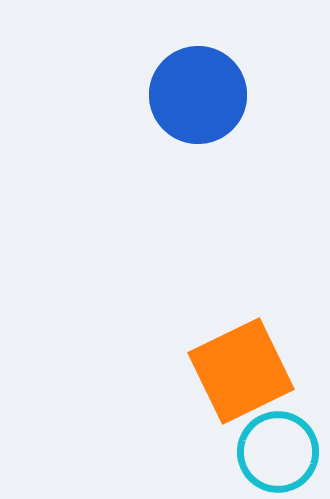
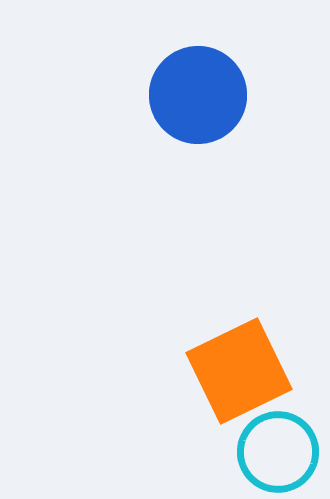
orange square: moved 2 px left
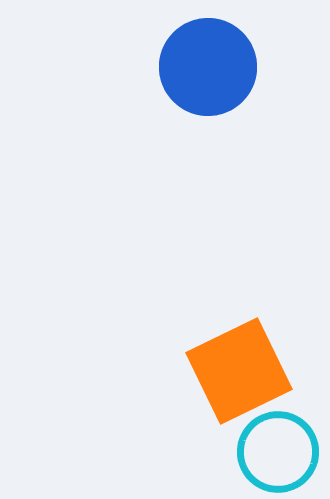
blue circle: moved 10 px right, 28 px up
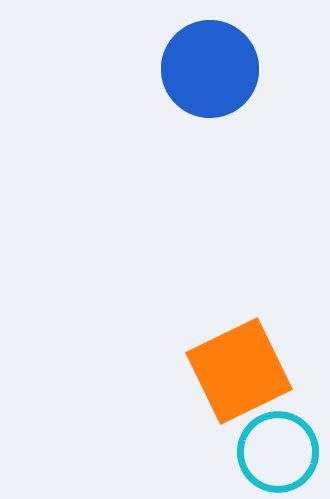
blue circle: moved 2 px right, 2 px down
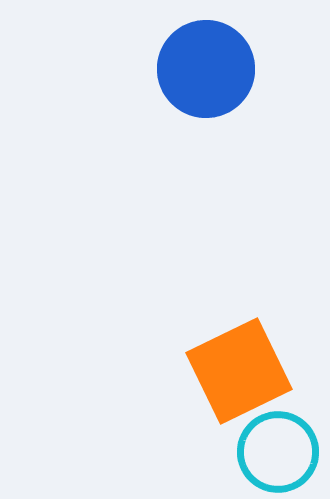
blue circle: moved 4 px left
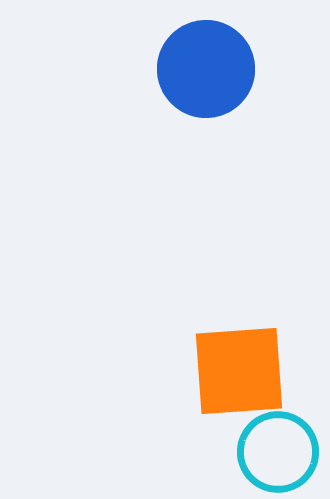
orange square: rotated 22 degrees clockwise
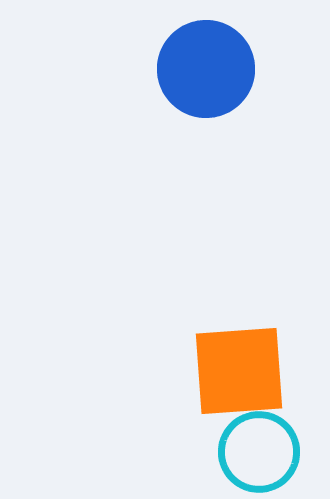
cyan circle: moved 19 px left
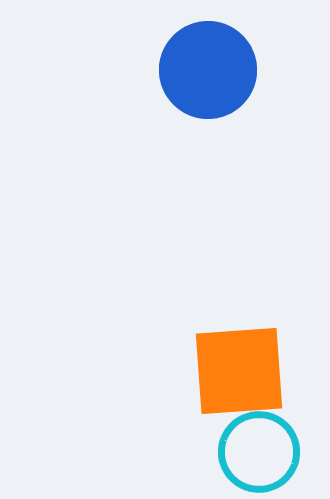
blue circle: moved 2 px right, 1 px down
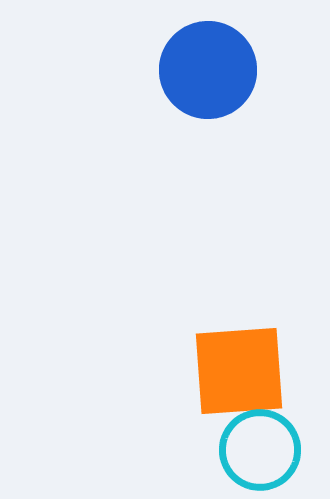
cyan circle: moved 1 px right, 2 px up
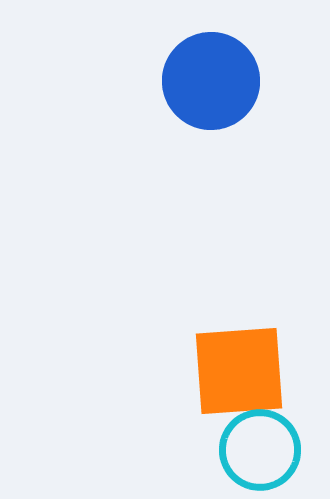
blue circle: moved 3 px right, 11 px down
